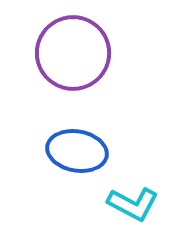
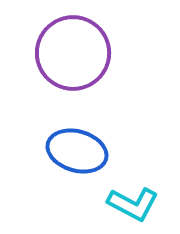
blue ellipse: rotated 6 degrees clockwise
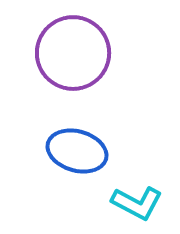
cyan L-shape: moved 4 px right, 1 px up
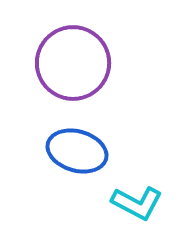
purple circle: moved 10 px down
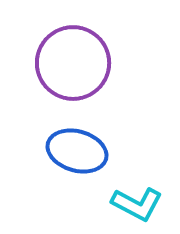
cyan L-shape: moved 1 px down
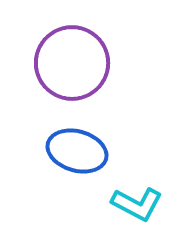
purple circle: moved 1 px left
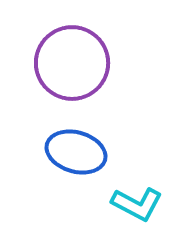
blue ellipse: moved 1 px left, 1 px down
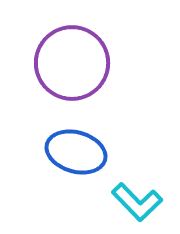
cyan L-shape: moved 2 px up; rotated 18 degrees clockwise
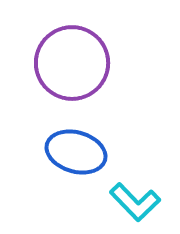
cyan L-shape: moved 2 px left
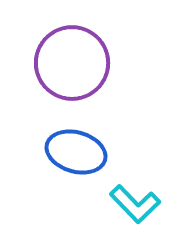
cyan L-shape: moved 2 px down
